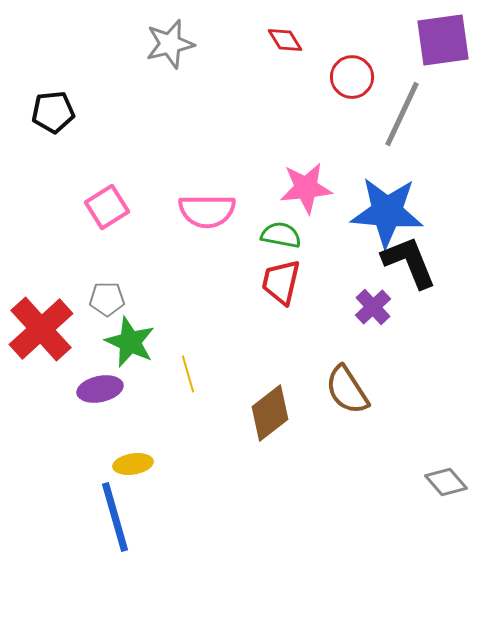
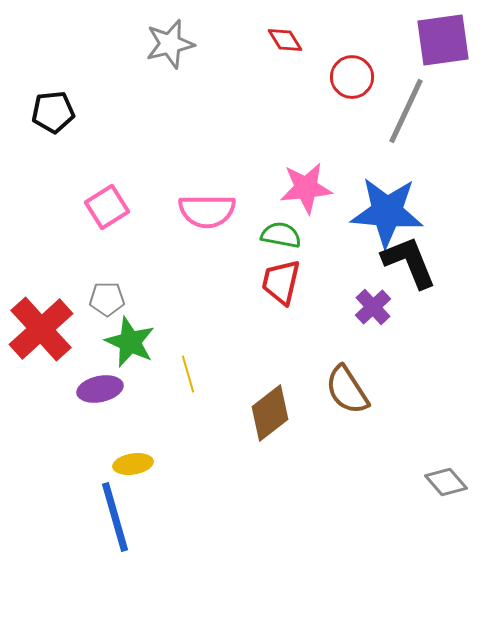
gray line: moved 4 px right, 3 px up
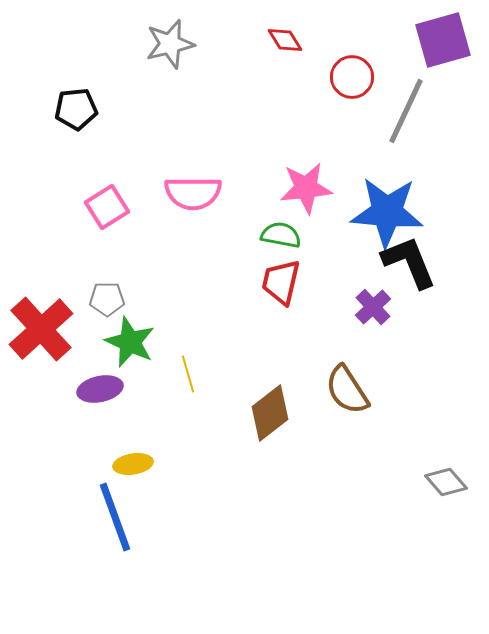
purple square: rotated 8 degrees counterclockwise
black pentagon: moved 23 px right, 3 px up
pink semicircle: moved 14 px left, 18 px up
blue line: rotated 4 degrees counterclockwise
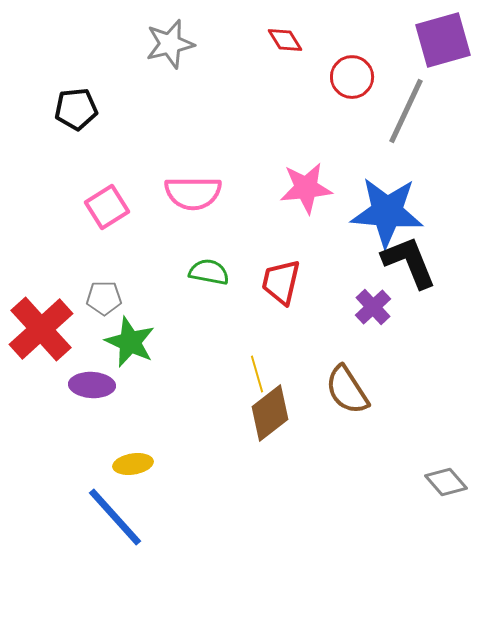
green semicircle: moved 72 px left, 37 px down
gray pentagon: moved 3 px left, 1 px up
yellow line: moved 69 px right
purple ellipse: moved 8 px left, 4 px up; rotated 15 degrees clockwise
blue line: rotated 22 degrees counterclockwise
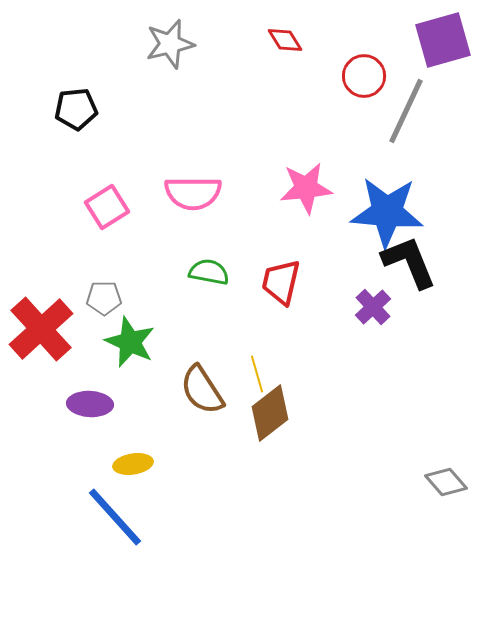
red circle: moved 12 px right, 1 px up
purple ellipse: moved 2 px left, 19 px down
brown semicircle: moved 145 px left
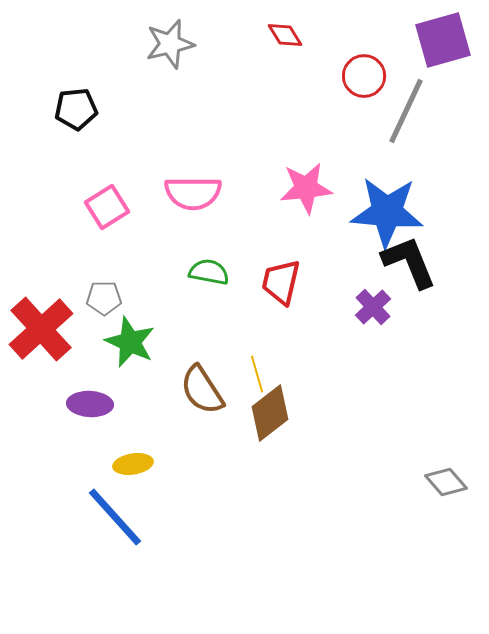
red diamond: moved 5 px up
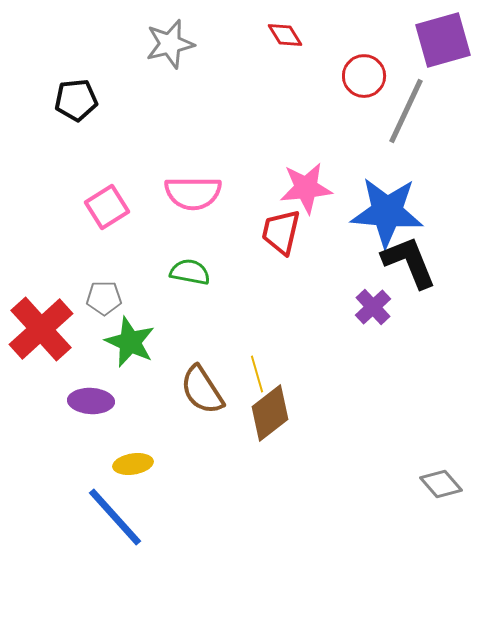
black pentagon: moved 9 px up
green semicircle: moved 19 px left
red trapezoid: moved 50 px up
purple ellipse: moved 1 px right, 3 px up
gray diamond: moved 5 px left, 2 px down
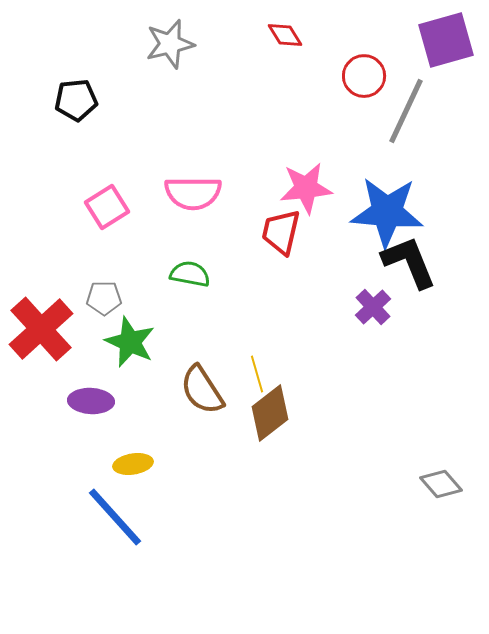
purple square: moved 3 px right
green semicircle: moved 2 px down
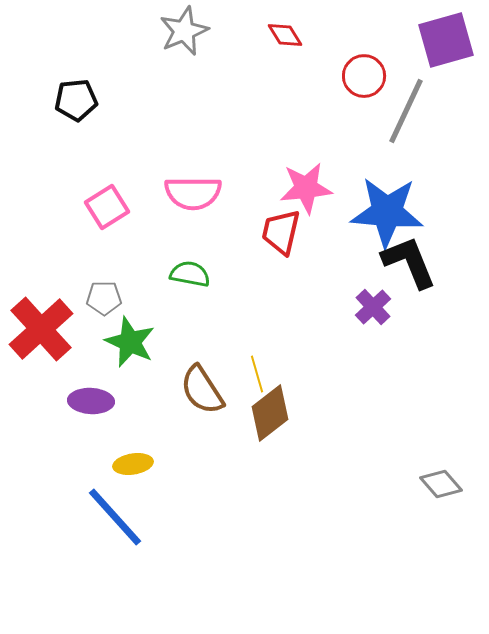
gray star: moved 14 px right, 13 px up; rotated 9 degrees counterclockwise
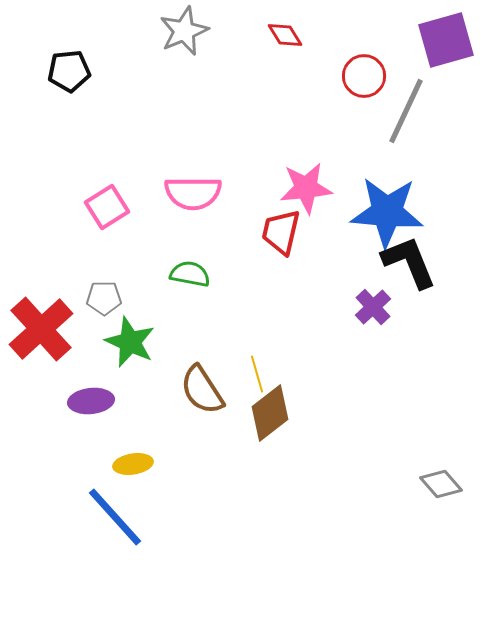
black pentagon: moved 7 px left, 29 px up
purple ellipse: rotated 9 degrees counterclockwise
